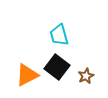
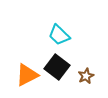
cyan trapezoid: rotated 30 degrees counterclockwise
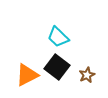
cyan trapezoid: moved 1 px left, 2 px down
brown star: moved 1 px right, 1 px up
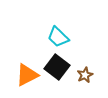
brown star: moved 2 px left
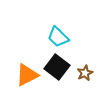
brown star: moved 2 px up
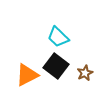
black square: moved 1 px left, 1 px up
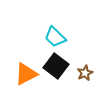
cyan trapezoid: moved 3 px left
orange triangle: moved 1 px left, 1 px up
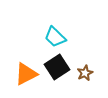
black square: moved 1 px right, 1 px down; rotated 20 degrees clockwise
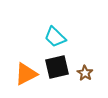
black square: rotated 20 degrees clockwise
brown star: rotated 14 degrees counterclockwise
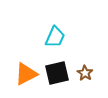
cyan trapezoid: rotated 110 degrees counterclockwise
black square: moved 6 px down
